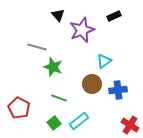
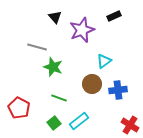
black triangle: moved 3 px left, 2 px down
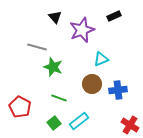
cyan triangle: moved 3 px left, 2 px up; rotated 14 degrees clockwise
red pentagon: moved 1 px right, 1 px up
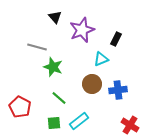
black rectangle: moved 2 px right, 23 px down; rotated 40 degrees counterclockwise
green line: rotated 21 degrees clockwise
green square: rotated 32 degrees clockwise
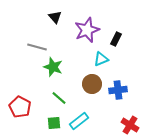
purple star: moved 5 px right
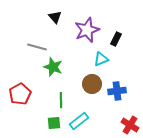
blue cross: moved 1 px left, 1 px down
green line: moved 2 px right, 2 px down; rotated 49 degrees clockwise
red pentagon: moved 13 px up; rotated 15 degrees clockwise
